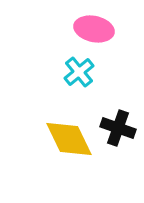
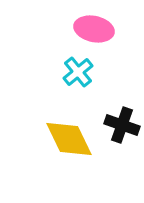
cyan cross: moved 1 px left
black cross: moved 4 px right, 3 px up
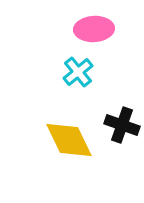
pink ellipse: rotated 15 degrees counterclockwise
yellow diamond: moved 1 px down
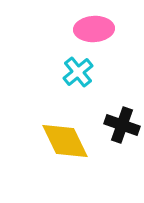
yellow diamond: moved 4 px left, 1 px down
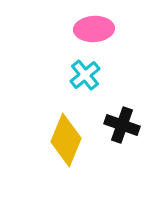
cyan cross: moved 7 px right, 3 px down
yellow diamond: moved 1 px right, 1 px up; rotated 48 degrees clockwise
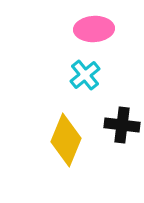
black cross: rotated 12 degrees counterclockwise
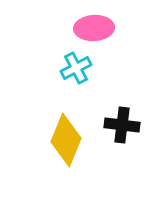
pink ellipse: moved 1 px up
cyan cross: moved 9 px left, 7 px up; rotated 12 degrees clockwise
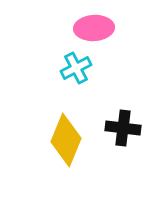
black cross: moved 1 px right, 3 px down
